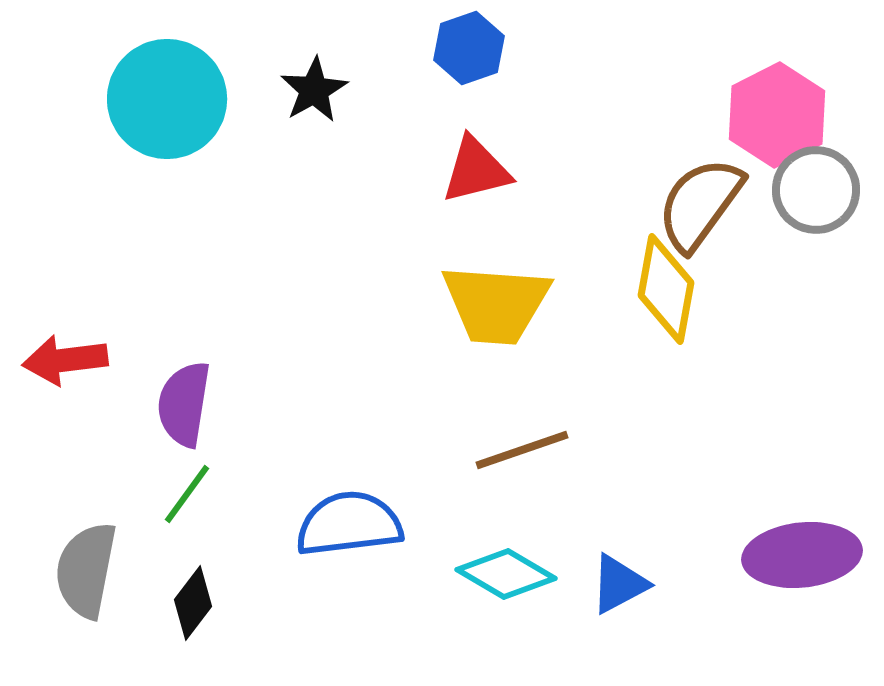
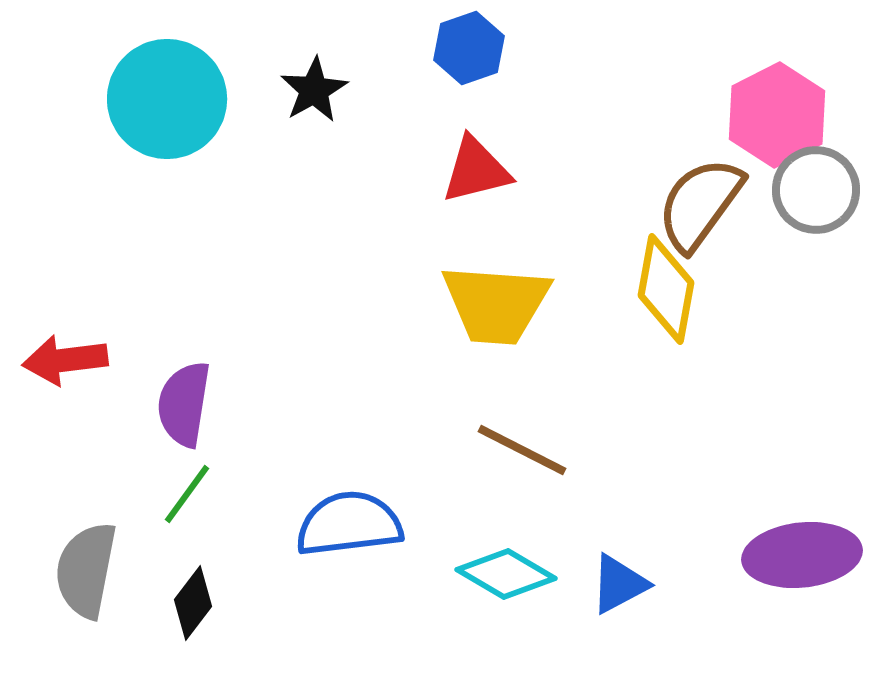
brown line: rotated 46 degrees clockwise
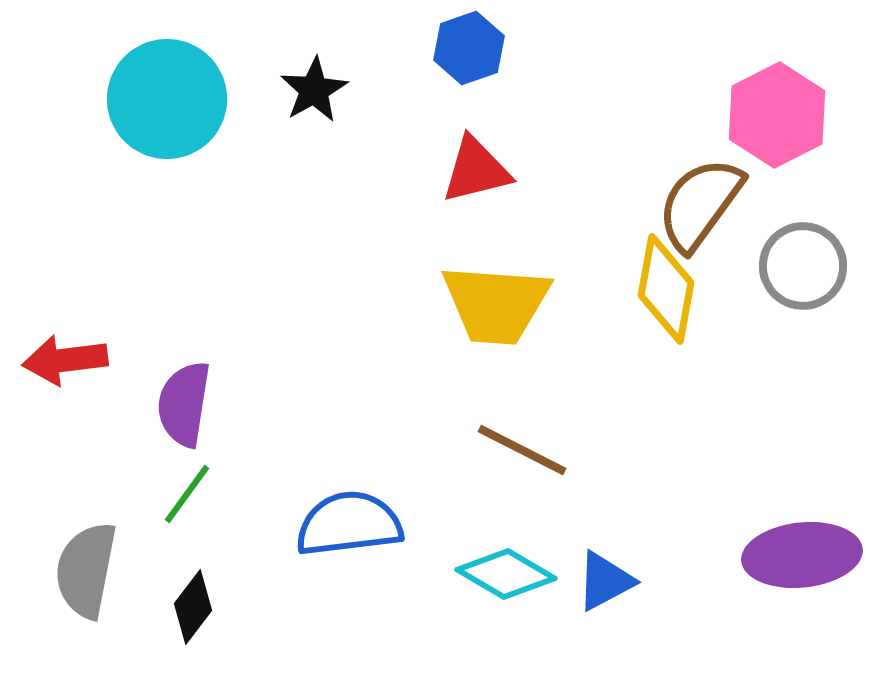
gray circle: moved 13 px left, 76 px down
blue triangle: moved 14 px left, 3 px up
black diamond: moved 4 px down
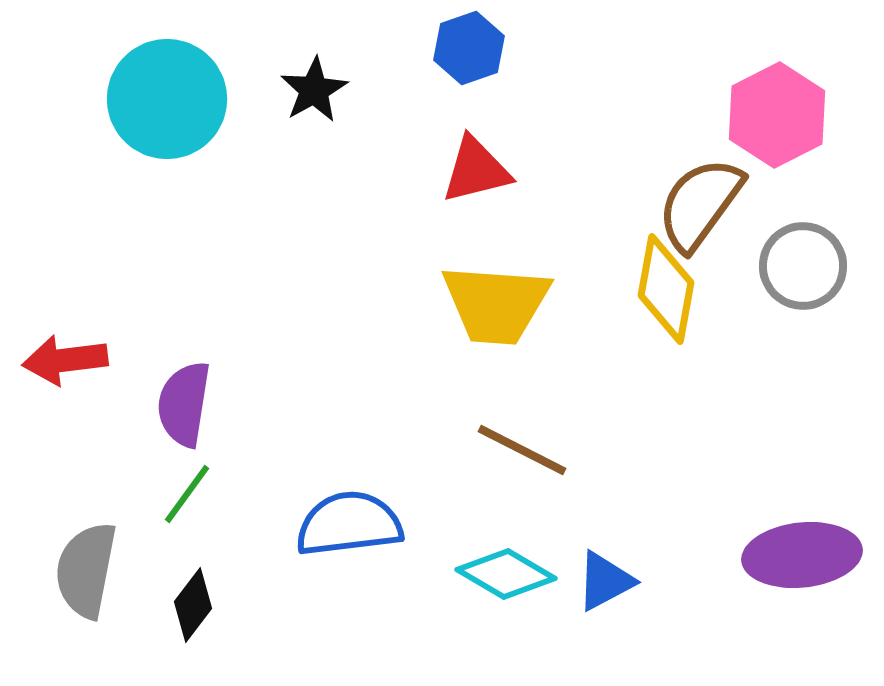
black diamond: moved 2 px up
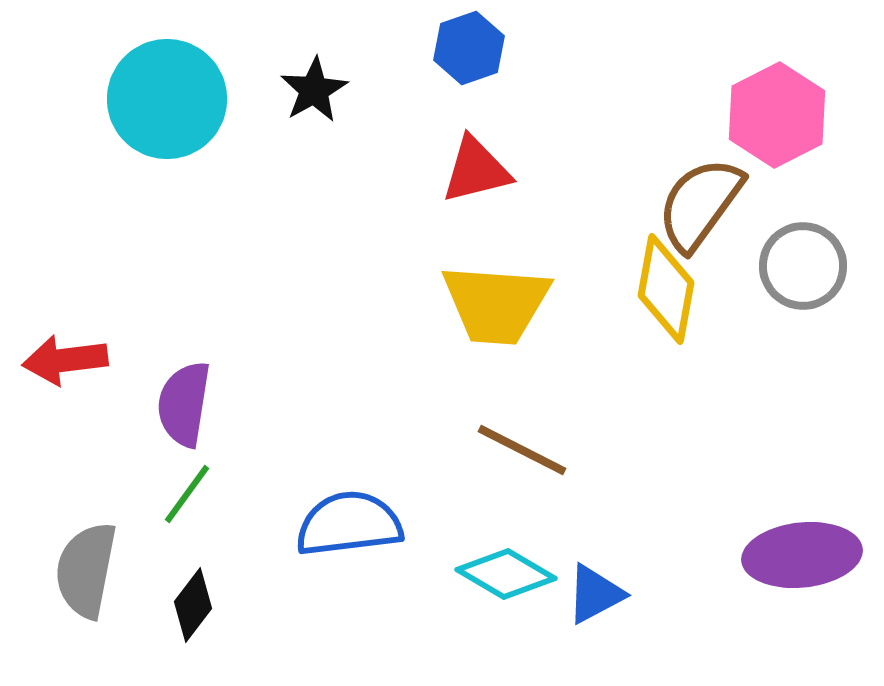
blue triangle: moved 10 px left, 13 px down
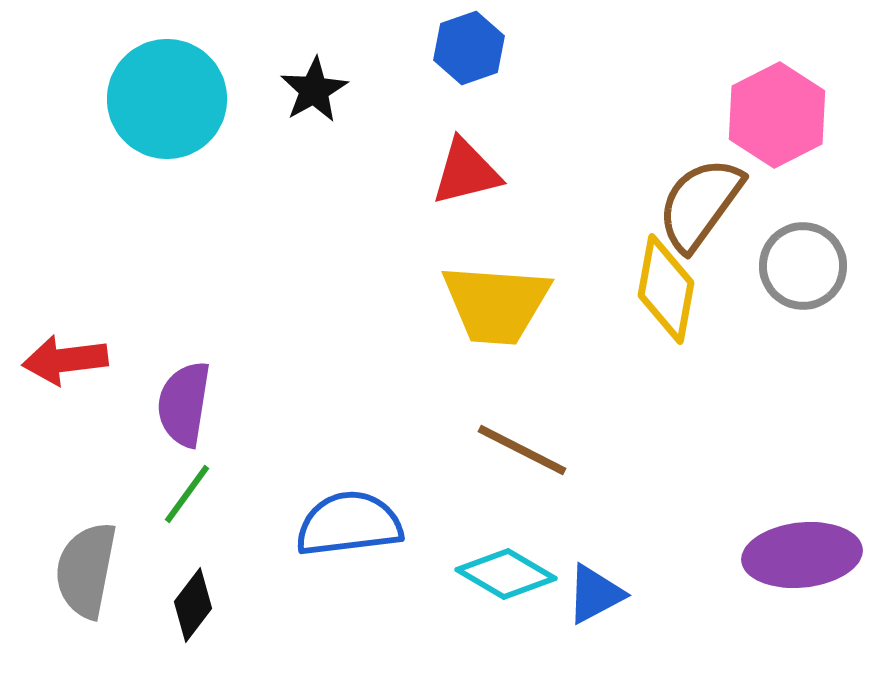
red triangle: moved 10 px left, 2 px down
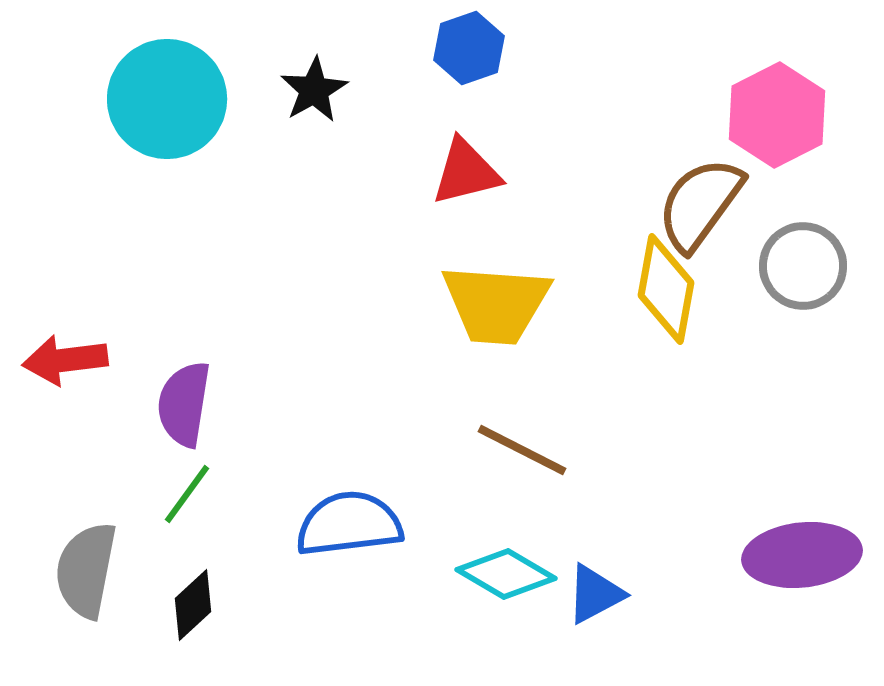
black diamond: rotated 10 degrees clockwise
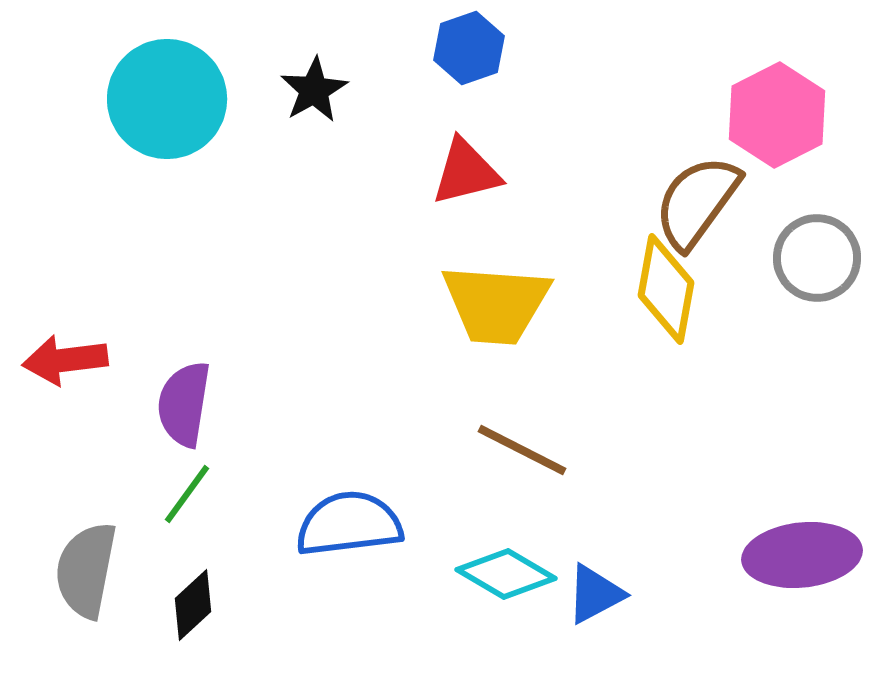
brown semicircle: moved 3 px left, 2 px up
gray circle: moved 14 px right, 8 px up
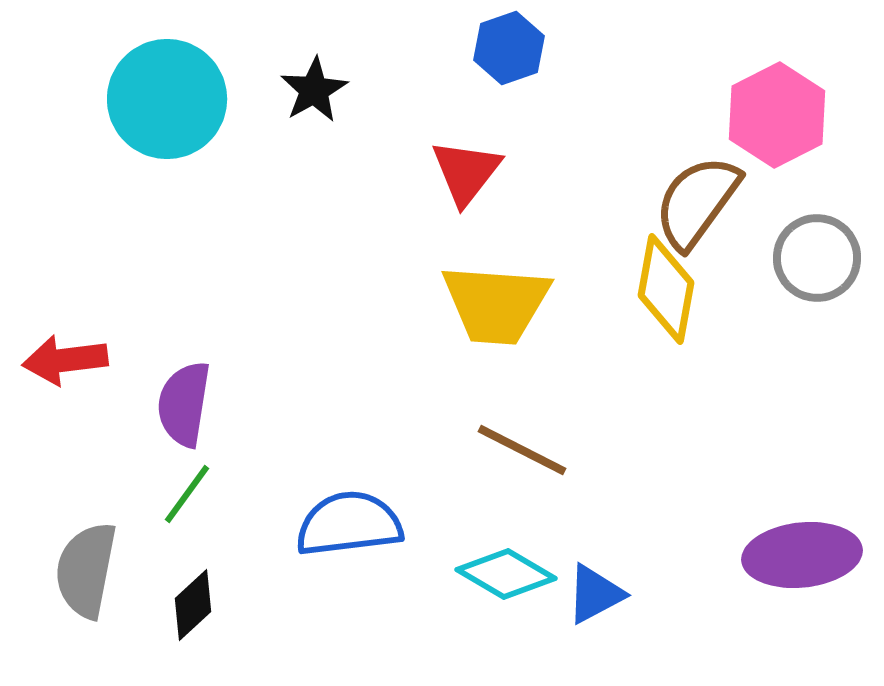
blue hexagon: moved 40 px right
red triangle: rotated 38 degrees counterclockwise
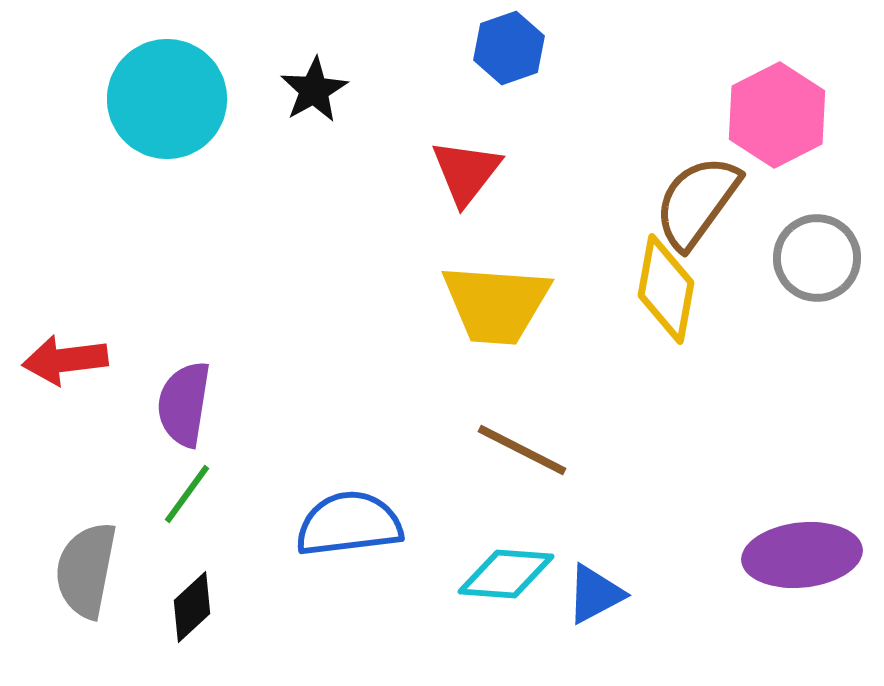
cyan diamond: rotated 26 degrees counterclockwise
black diamond: moved 1 px left, 2 px down
